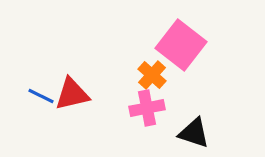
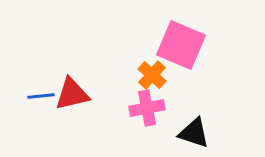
pink square: rotated 15 degrees counterclockwise
blue line: rotated 32 degrees counterclockwise
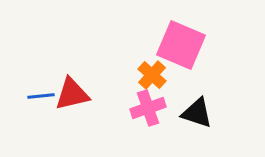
pink cross: moved 1 px right; rotated 8 degrees counterclockwise
black triangle: moved 3 px right, 20 px up
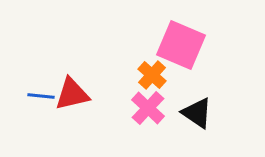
blue line: rotated 12 degrees clockwise
pink cross: rotated 28 degrees counterclockwise
black triangle: rotated 16 degrees clockwise
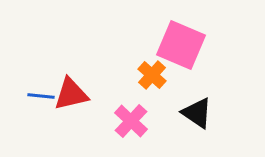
red triangle: moved 1 px left
pink cross: moved 17 px left, 13 px down
